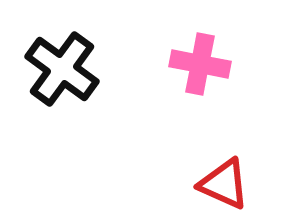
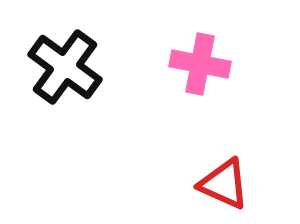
black cross: moved 3 px right, 2 px up
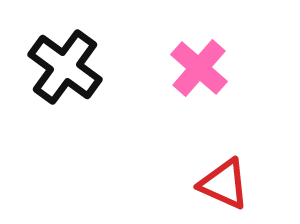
pink cross: moved 1 px left, 4 px down; rotated 30 degrees clockwise
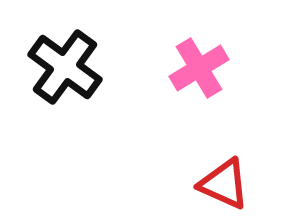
pink cross: rotated 18 degrees clockwise
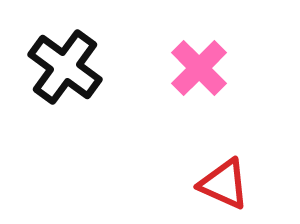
pink cross: rotated 14 degrees counterclockwise
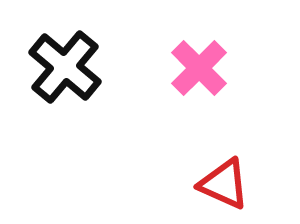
black cross: rotated 4 degrees clockwise
